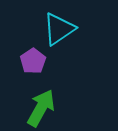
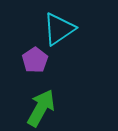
purple pentagon: moved 2 px right, 1 px up
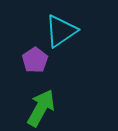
cyan triangle: moved 2 px right, 2 px down
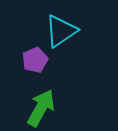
purple pentagon: rotated 10 degrees clockwise
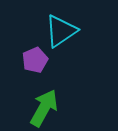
green arrow: moved 3 px right
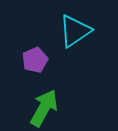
cyan triangle: moved 14 px right
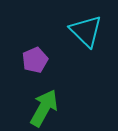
cyan triangle: moved 11 px right; rotated 42 degrees counterclockwise
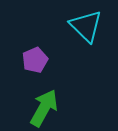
cyan triangle: moved 5 px up
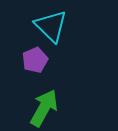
cyan triangle: moved 35 px left
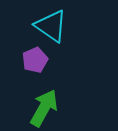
cyan triangle: rotated 9 degrees counterclockwise
